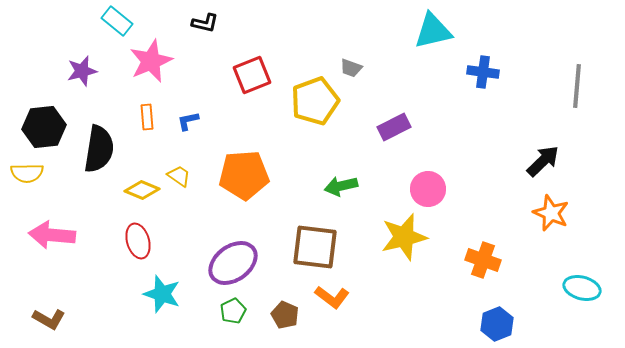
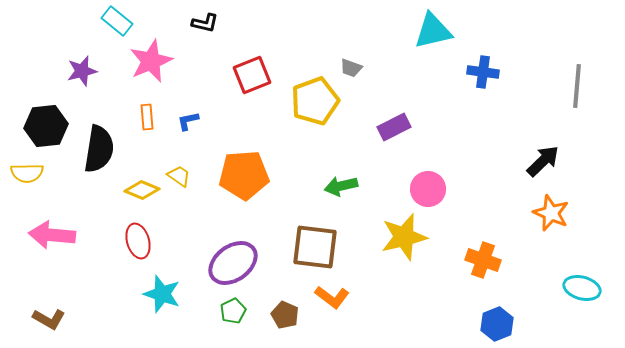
black hexagon: moved 2 px right, 1 px up
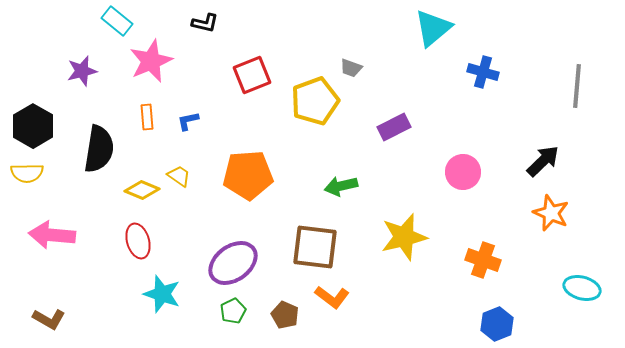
cyan triangle: moved 3 px up; rotated 27 degrees counterclockwise
blue cross: rotated 8 degrees clockwise
black hexagon: moved 13 px left; rotated 24 degrees counterclockwise
orange pentagon: moved 4 px right
pink circle: moved 35 px right, 17 px up
